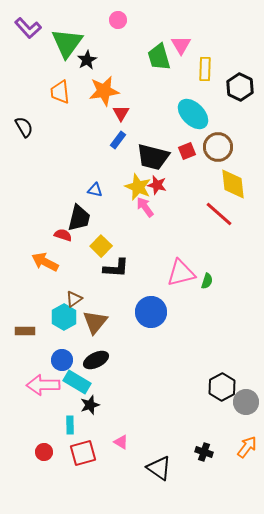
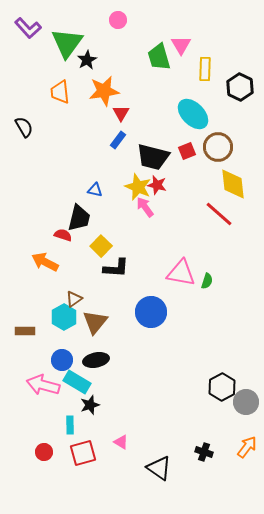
pink triangle at (181, 273): rotated 24 degrees clockwise
black ellipse at (96, 360): rotated 15 degrees clockwise
pink arrow at (43, 385): rotated 16 degrees clockwise
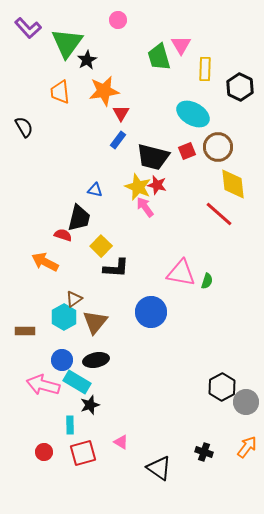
cyan ellipse at (193, 114): rotated 16 degrees counterclockwise
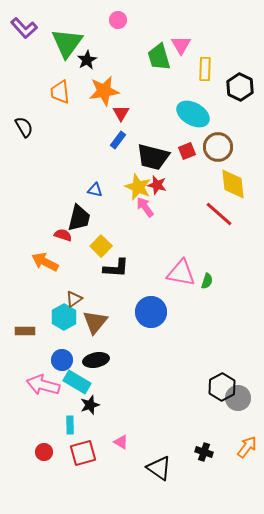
purple L-shape at (28, 28): moved 4 px left
gray circle at (246, 402): moved 8 px left, 4 px up
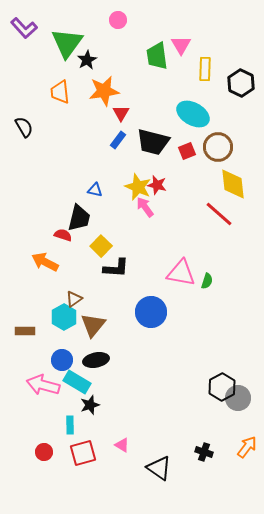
green trapezoid at (159, 57): moved 2 px left, 1 px up; rotated 8 degrees clockwise
black hexagon at (240, 87): moved 1 px right, 4 px up
black trapezoid at (153, 157): moved 15 px up
brown triangle at (95, 322): moved 2 px left, 3 px down
pink triangle at (121, 442): moved 1 px right, 3 px down
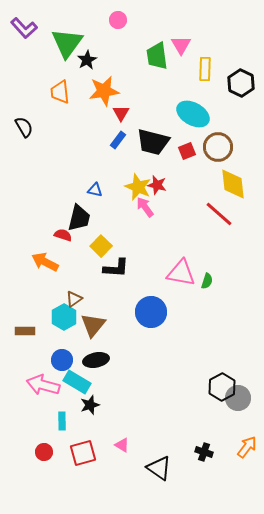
cyan rectangle at (70, 425): moved 8 px left, 4 px up
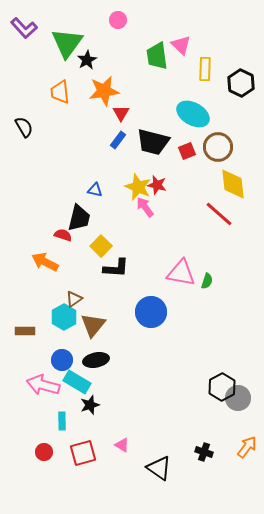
pink triangle at (181, 45): rotated 15 degrees counterclockwise
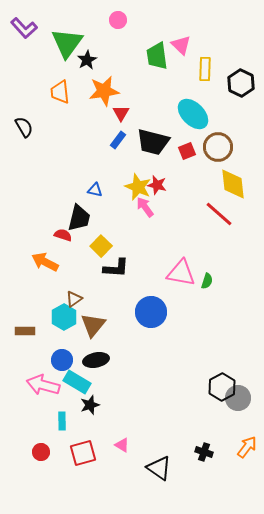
cyan ellipse at (193, 114): rotated 16 degrees clockwise
red circle at (44, 452): moved 3 px left
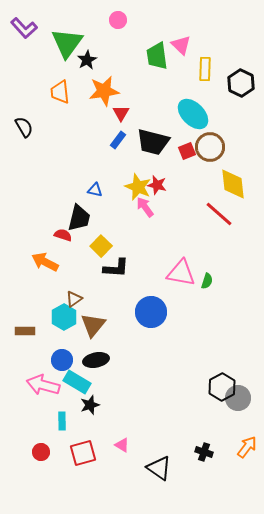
brown circle at (218, 147): moved 8 px left
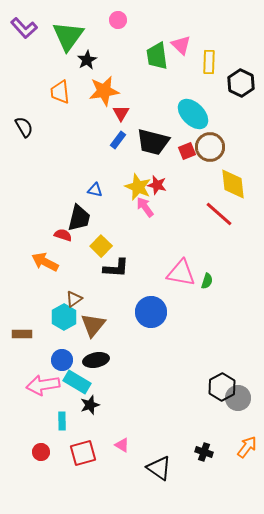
green triangle at (67, 43): moved 1 px right, 7 px up
yellow rectangle at (205, 69): moved 4 px right, 7 px up
brown rectangle at (25, 331): moved 3 px left, 3 px down
pink arrow at (43, 385): rotated 24 degrees counterclockwise
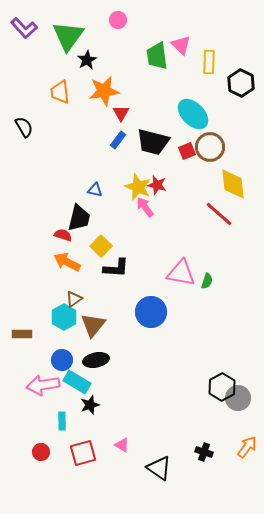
orange arrow at (45, 262): moved 22 px right
